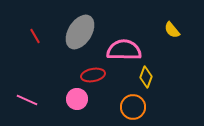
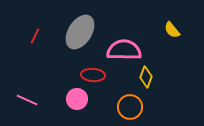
red line: rotated 56 degrees clockwise
red ellipse: rotated 15 degrees clockwise
orange circle: moved 3 px left
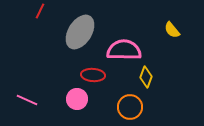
red line: moved 5 px right, 25 px up
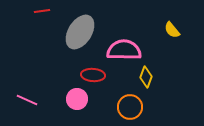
red line: moved 2 px right; rotated 56 degrees clockwise
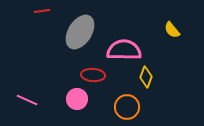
orange circle: moved 3 px left
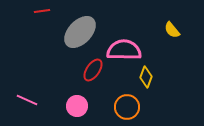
gray ellipse: rotated 12 degrees clockwise
red ellipse: moved 5 px up; rotated 60 degrees counterclockwise
pink circle: moved 7 px down
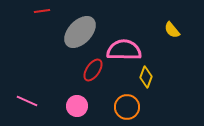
pink line: moved 1 px down
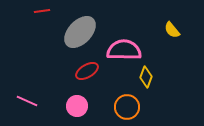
red ellipse: moved 6 px left, 1 px down; rotated 25 degrees clockwise
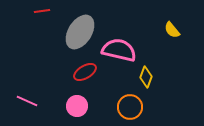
gray ellipse: rotated 12 degrees counterclockwise
pink semicircle: moved 5 px left; rotated 12 degrees clockwise
red ellipse: moved 2 px left, 1 px down
orange circle: moved 3 px right
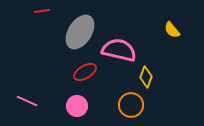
orange circle: moved 1 px right, 2 px up
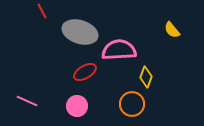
red line: rotated 70 degrees clockwise
gray ellipse: rotated 76 degrees clockwise
pink semicircle: rotated 16 degrees counterclockwise
orange circle: moved 1 px right, 1 px up
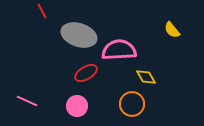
gray ellipse: moved 1 px left, 3 px down
red ellipse: moved 1 px right, 1 px down
yellow diamond: rotated 50 degrees counterclockwise
